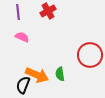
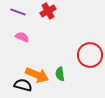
purple line: rotated 63 degrees counterclockwise
black semicircle: rotated 84 degrees clockwise
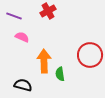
purple line: moved 4 px left, 4 px down
orange arrow: moved 7 px right, 14 px up; rotated 115 degrees counterclockwise
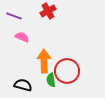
red circle: moved 23 px left, 16 px down
green semicircle: moved 9 px left, 6 px down
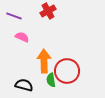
black semicircle: moved 1 px right
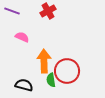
purple line: moved 2 px left, 5 px up
